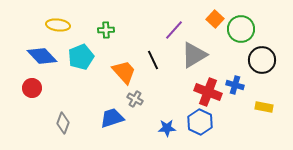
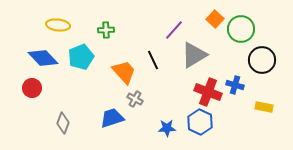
blue diamond: moved 1 px right, 2 px down
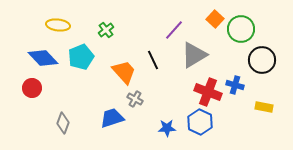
green cross: rotated 35 degrees counterclockwise
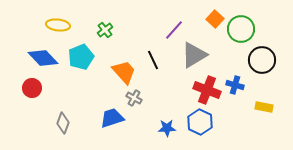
green cross: moved 1 px left
red cross: moved 1 px left, 2 px up
gray cross: moved 1 px left, 1 px up
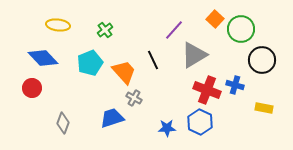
cyan pentagon: moved 9 px right, 6 px down
yellow rectangle: moved 1 px down
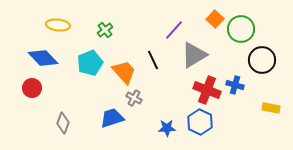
yellow rectangle: moved 7 px right
